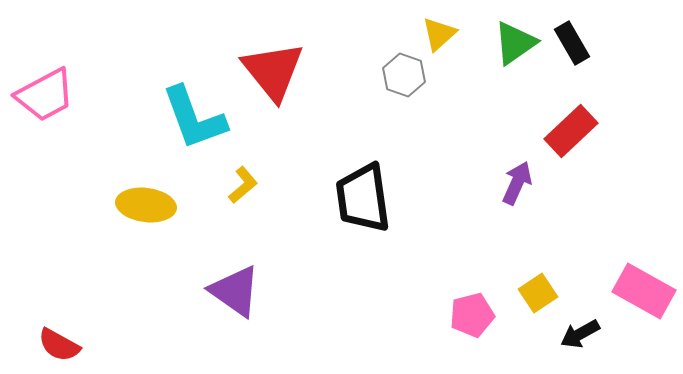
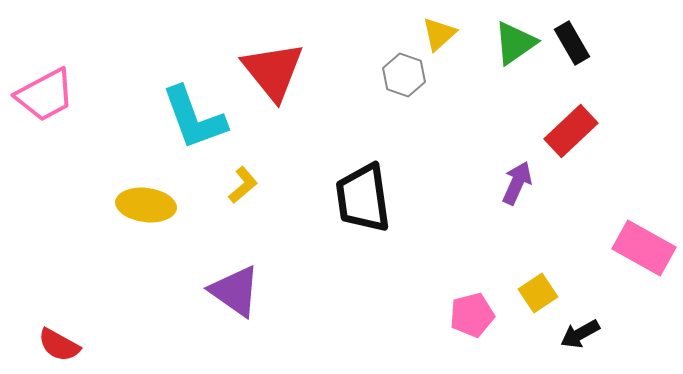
pink rectangle: moved 43 px up
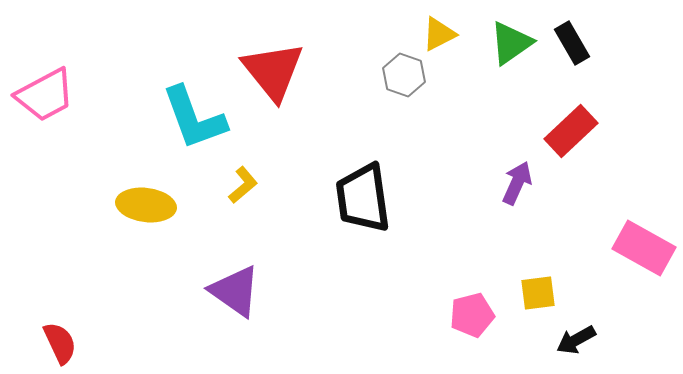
yellow triangle: rotated 15 degrees clockwise
green triangle: moved 4 px left
yellow square: rotated 27 degrees clockwise
black arrow: moved 4 px left, 6 px down
red semicircle: moved 1 px right, 2 px up; rotated 144 degrees counterclockwise
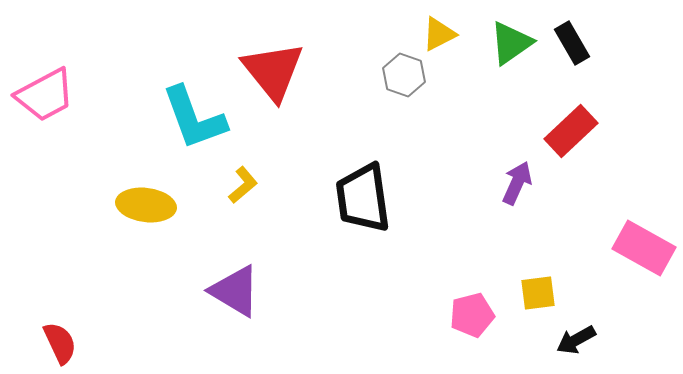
purple triangle: rotated 4 degrees counterclockwise
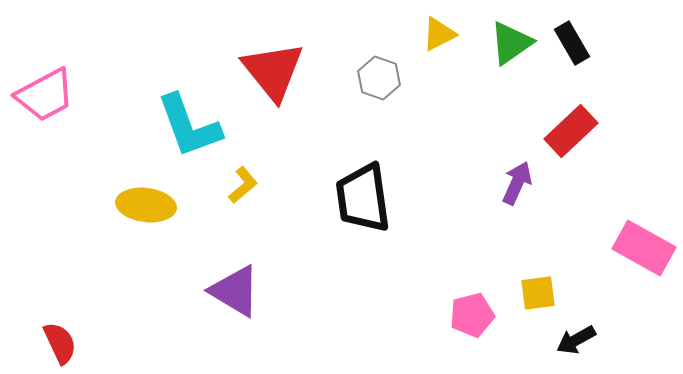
gray hexagon: moved 25 px left, 3 px down
cyan L-shape: moved 5 px left, 8 px down
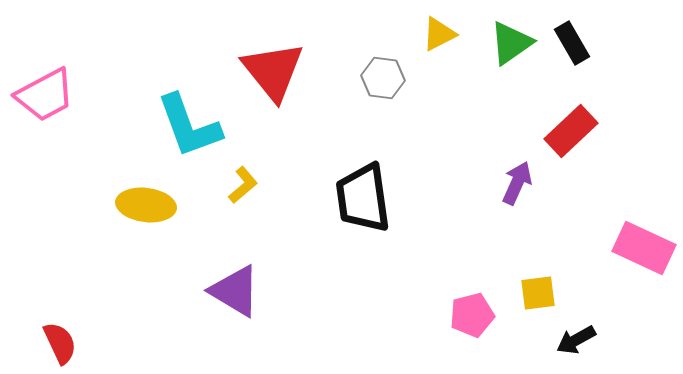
gray hexagon: moved 4 px right; rotated 12 degrees counterclockwise
pink rectangle: rotated 4 degrees counterclockwise
